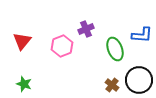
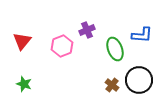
purple cross: moved 1 px right, 1 px down
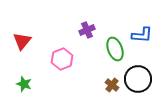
pink hexagon: moved 13 px down
black circle: moved 1 px left, 1 px up
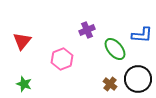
green ellipse: rotated 20 degrees counterclockwise
brown cross: moved 2 px left, 1 px up
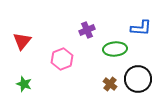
blue L-shape: moved 1 px left, 7 px up
green ellipse: rotated 55 degrees counterclockwise
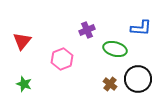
green ellipse: rotated 20 degrees clockwise
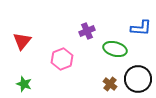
purple cross: moved 1 px down
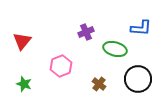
purple cross: moved 1 px left, 1 px down
pink hexagon: moved 1 px left, 7 px down
brown cross: moved 11 px left
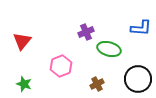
green ellipse: moved 6 px left
brown cross: moved 2 px left; rotated 24 degrees clockwise
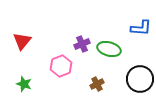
purple cross: moved 4 px left, 12 px down
black circle: moved 2 px right
